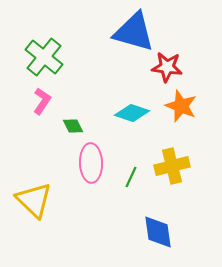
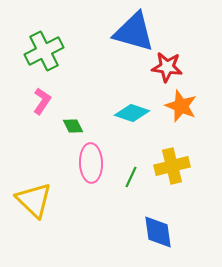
green cross: moved 6 px up; rotated 24 degrees clockwise
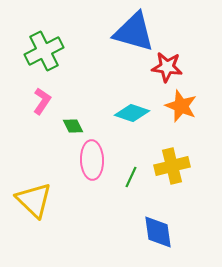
pink ellipse: moved 1 px right, 3 px up
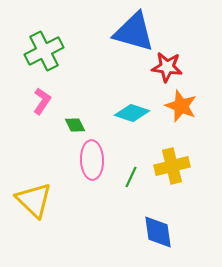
green diamond: moved 2 px right, 1 px up
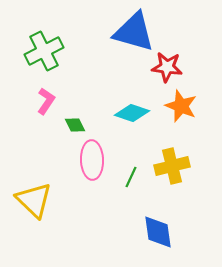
pink L-shape: moved 4 px right
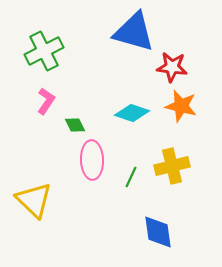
red star: moved 5 px right
orange star: rotated 8 degrees counterclockwise
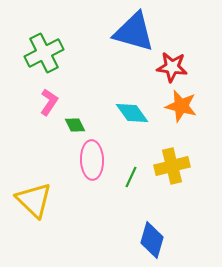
green cross: moved 2 px down
pink L-shape: moved 3 px right, 1 px down
cyan diamond: rotated 36 degrees clockwise
blue diamond: moved 6 px left, 8 px down; rotated 24 degrees clockwise
